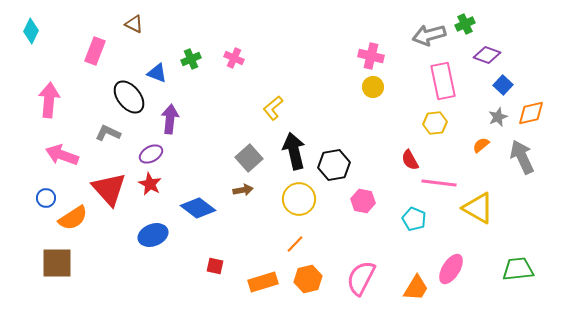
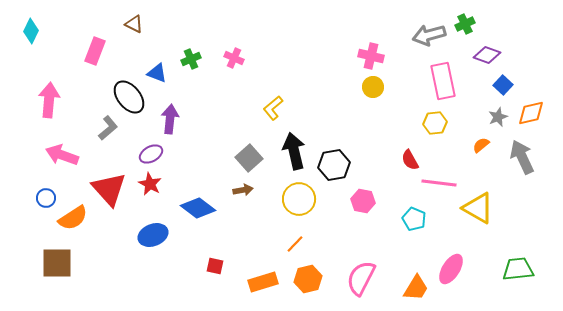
gray L-shape at (108, 133): moved 5 px up; rotated 115 degrees clockwise
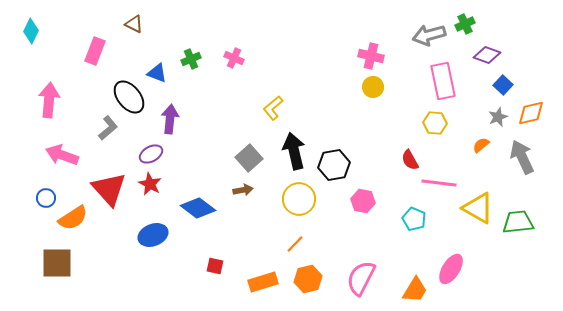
yellow hexagon at (435, 123): rotated 10 degrees clockwise
green trapezoid at (518, 269): moved 47 px up
orange trapezoid at (416, 288): moved 1 px left, 2 px down
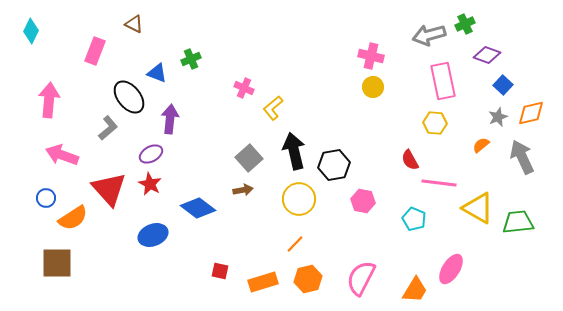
pink cross at (234, 58): moved 10 px right, 30 px down
red square at (215, 266): moved 5 px right, 5 px down
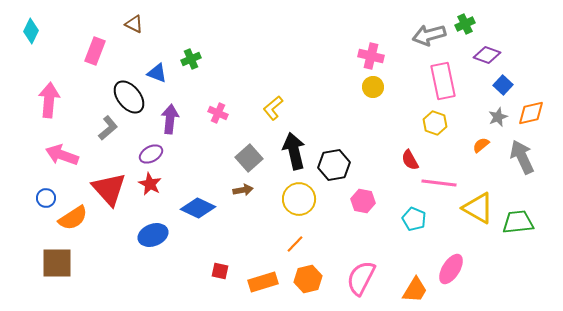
pink cross at (244, 88): moved 26 px left, 25 px down
yellow hexagon at (435, 123): rotated 15 degrees clockwise
blue diamond at (198, 208): rotated 12 degrees counterclockwise
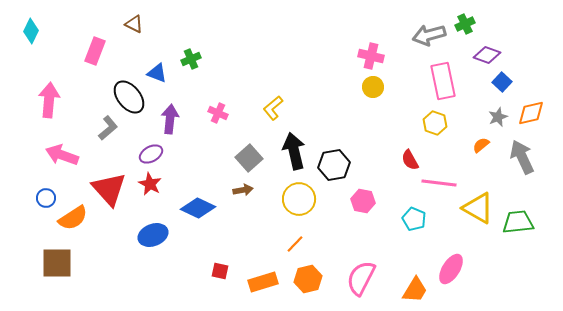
blue square at (503, 85): moved 1 px left, 3 px up
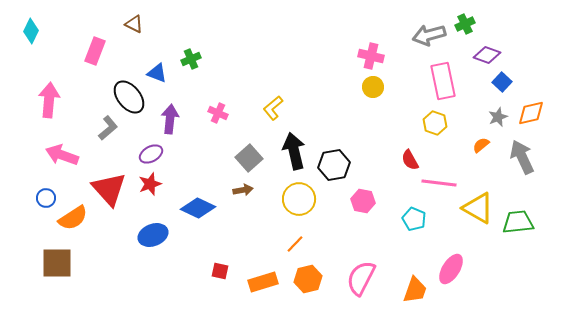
red star at (150, 184): rotated 25 degrees clockwise
orange trapezoid at (415, 290): rotated 12 degrees counterclockwise
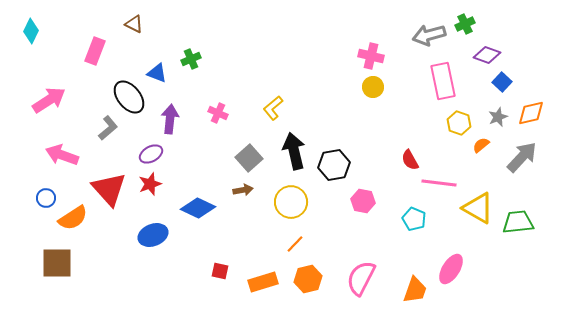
pink arrow at (49, 100): rotated 52 degrees clockwise
yellow hexagon at (435, 123): moved 24 px right
gray arrow at (522, 157): rotated 68 degrees clockwise
yellow circle at (299, 199): moved 8 px left, 3 px down
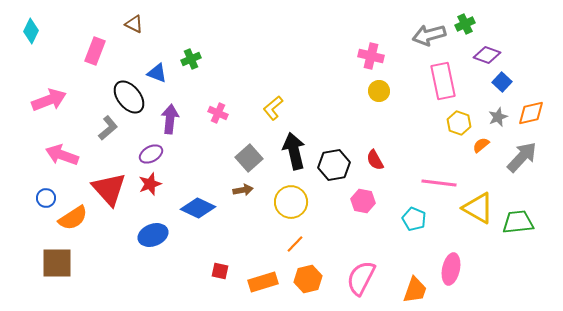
yellow circle at (373, 87): moved 6 px right, 4 px down
pink arrow at (49, 100): rotated 12 degrees clockwise
red semicircle at (410, 160): moved 35 px left
pink ellipse at (451, 269): rotated 20 degrees counterclockwise
